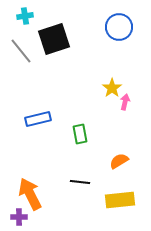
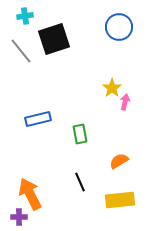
black line: rotated 60 degrees clockwise
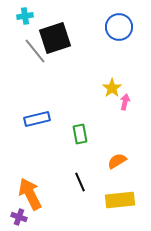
black square: moved 1 px right, 1 px up
gray line: moved 14 px right
blue rectangle: moved 1 px left
orange semicircle: moved 2 px left
purple cross: rotated 21 degrees clockwise
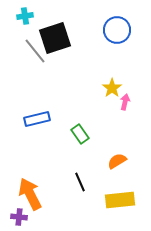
blue circle: moved 2 px left, 3 px down
green rectangle: rotated 24 degrees counterclockwise
purple cross: rotated 14 degrees counterclockwise
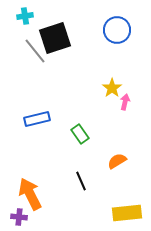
black line: moved 1 px right, 1 px up
yellow rectangle: moved 7 px right, 13 px down
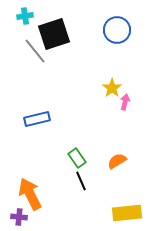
black square: moved 1 px left, 4 px up
green rectangle: moved 3 px left, 24 px down
